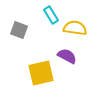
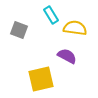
yellow square: moved 6 px down
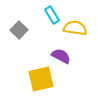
cyan rectangle: moved 1 px right
gray square: rotated 24 degrees clockwise
purple semicircle: moved 6 px left
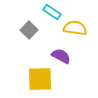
cyan rectangle: moved 3 px up; rotated 24 degrees counterclockwise
gray square: moved 10 px right
yellow square: moved 1 px left; rotated 12 degrees clockwise
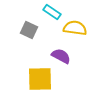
gray square: rotated 18 degrees counterclockwise
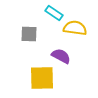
cyan rectangle: moved 2 px right, 1 px down
gray square: moved 4 px down; rotated 24 degrees counterclockwise
yellow square: moved 2 px right, 1 px up
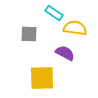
purple semicircle: moved 4 px right, 3 px up
